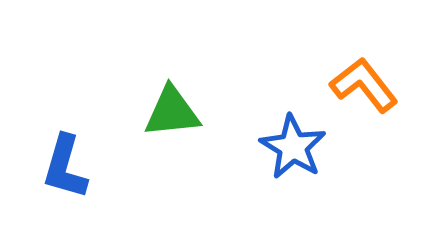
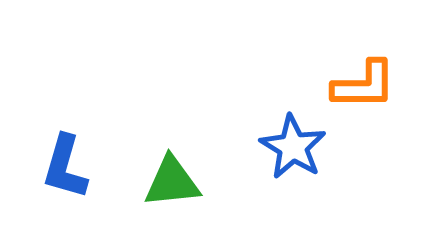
orange L-shape: rotated 128 degrees clockwise
green triangle: moved 70 px down
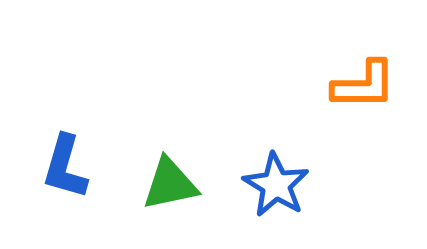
blue star: moved 17 px left, 38 px down
green triangle: moved 2 px left, 2 px down; rotated 6 degrees counterclockwise
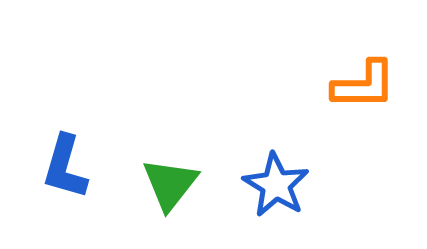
green triangle: rotated 40 degrees counterclockwise
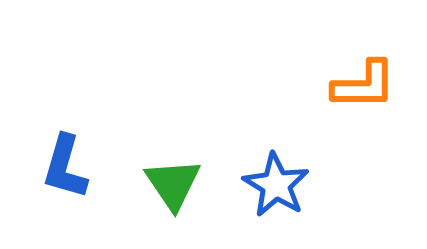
green triangle: moved 3 px right; rotated 12 degrees counterclockwise
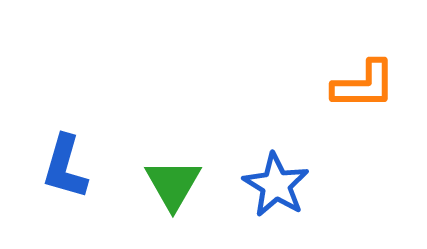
green triangle: rotated 4 degrees clockwise
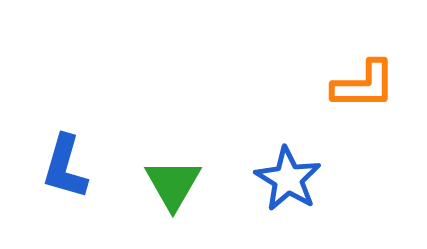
blue star: moved 12 px right, 6 px up
